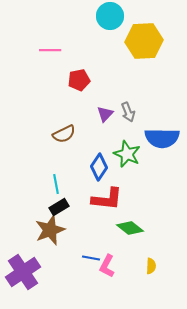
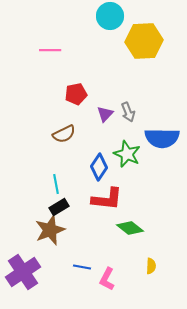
red pentagon: moved 3 px left, 14 px down
blue line: moved 9 px left, 9 px down
pink L-shape: moved 13 px down
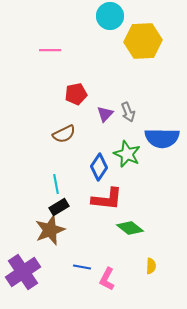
yellow hexagon: moved 1 px left
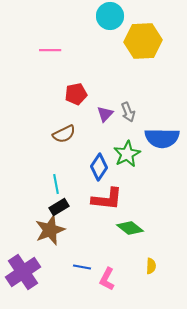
green star: rotated 20 degrees clockwise
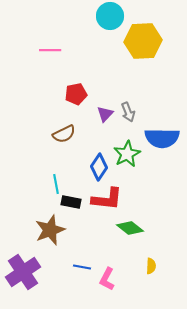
black rectangle: moved 12 px right, 5 px up; rotated 42 degrees clockwise
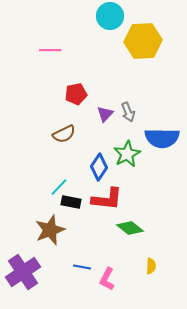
cyan line: moved 3 px right, 3 px down; rotated 54 degrees clockwise
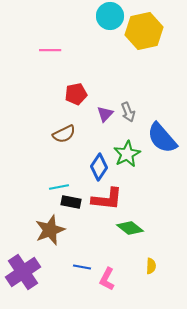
yellow hexagon: moved 1 px right, 10 px up; rotated 9 degrees counterclockwise
blue semicircle: rotated 48 degrees clockwise
cyan line: rotated 36 degrees clockwise
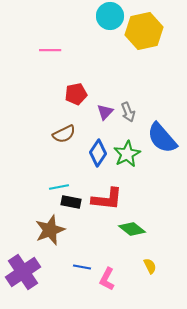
purple triangle: moved 2 px up
blue diamond: moved 1 px left, 14 px up
green diamond: moved 2 px right, 1 px down
yellow semicircle: moved 1 px left; rotated 28 degrees counterclockwise
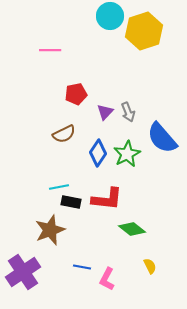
yellow hexagon: rotated 6 degrees counterclockwise
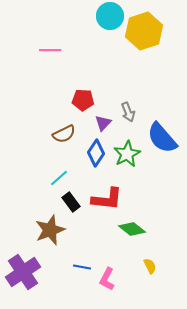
red pentagon: moved 7 px right, 6 px down; rotated 15 degrees clockwise
purple triangle: moved 2 px left, 11 px down
blue diamond: moved 2 px left
cyan line: moved 9 px up; rotated 30 degrees counterclockwise
black rectangle: rotated 42 degrees clockwise
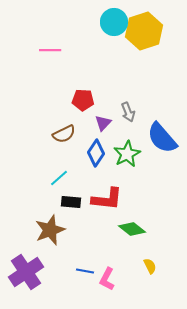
cyan circle: moved 4 px right, 6 px down
black rectangle: rotated 48 degrees counterclockwise
blue line: moved 3 px right, 4 px down
purple cross: moved 3 px right
